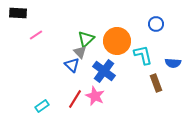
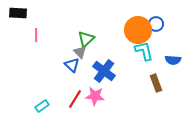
pink line: rotated 56 degrees counterclockwise
orange circle: moved 21 px right, 11 px up
cyan L-shape: moved 1 px right, 4 px up
blue semicircle: moved 3 px up
pink star: rotated 18 degrees counterclockwise
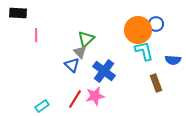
pink star: rotated 18 degrees counterclockwise
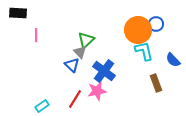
green triangle: moved 1 px down
blue semicircle: rotated 42 degrees clockwise
pink star: moved 2 px right, 5 px up
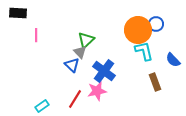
brown rectangle: moved 1 px left, 1 px up
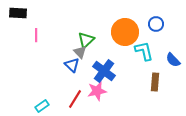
orange circle: moved 13 px left, 2 px down
brown rectangle: rotated 24 degrees clockwise
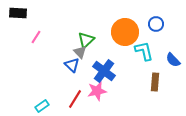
pink line: moved 2 px down; rotated 32 degrees clockwise
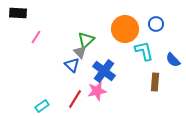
orange circle: moved 3 px up
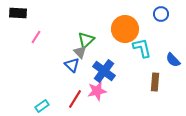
blue circle: moved 5 px right, 10 px up
cyan L-shape: moved 2 px left, 3 px up
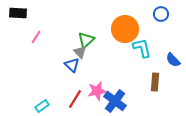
blue cross: moved 11 px right, 30 px down
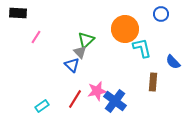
blue semicircle: moved 2 px down
brown rectangle: moved 2 px left
